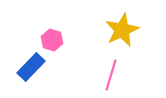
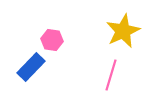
yellow star: moved 1 px right, 1 px down
pink hexagon: rotated 10 degrees counterclockwise
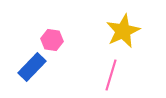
blue rectangle: moved 1 px right
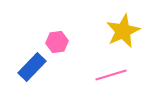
pink hexagon: moved 5 px right, 2 px down; rotated 15 degrees counterclockwise
pink line: rotated 56 degrees clockwise
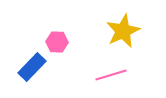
pink hexagon: rotated 10 degrees clockwise
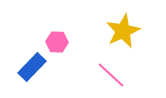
pink line: rotated 60 degrees clockwise
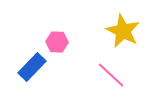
yellow star: rotated 20 degrees counterclockwise
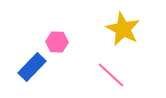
yellow star: moved 2 px up
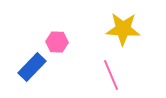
yellow star: rotated 24 degrees counterclockwise
pink line: rotated 24 degrees clockwise
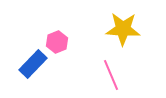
pink hexagon: rotated 25 degrees counterclockwise
blue rectangle: moved 1 px right, 3 px up
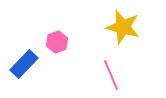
yellow star: moved 2 px up; rotated 12 degrees clockwise
blue rectangle: moved 9 px left
